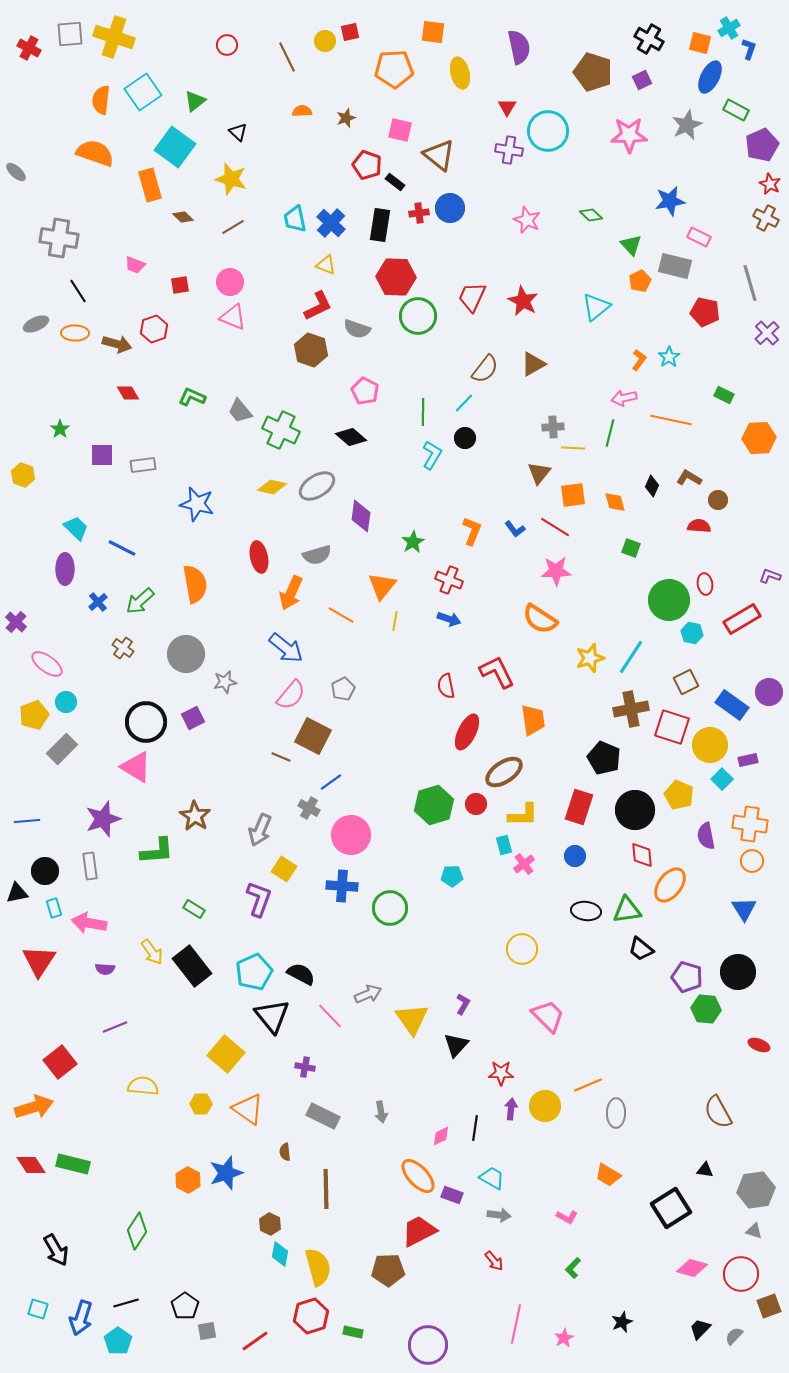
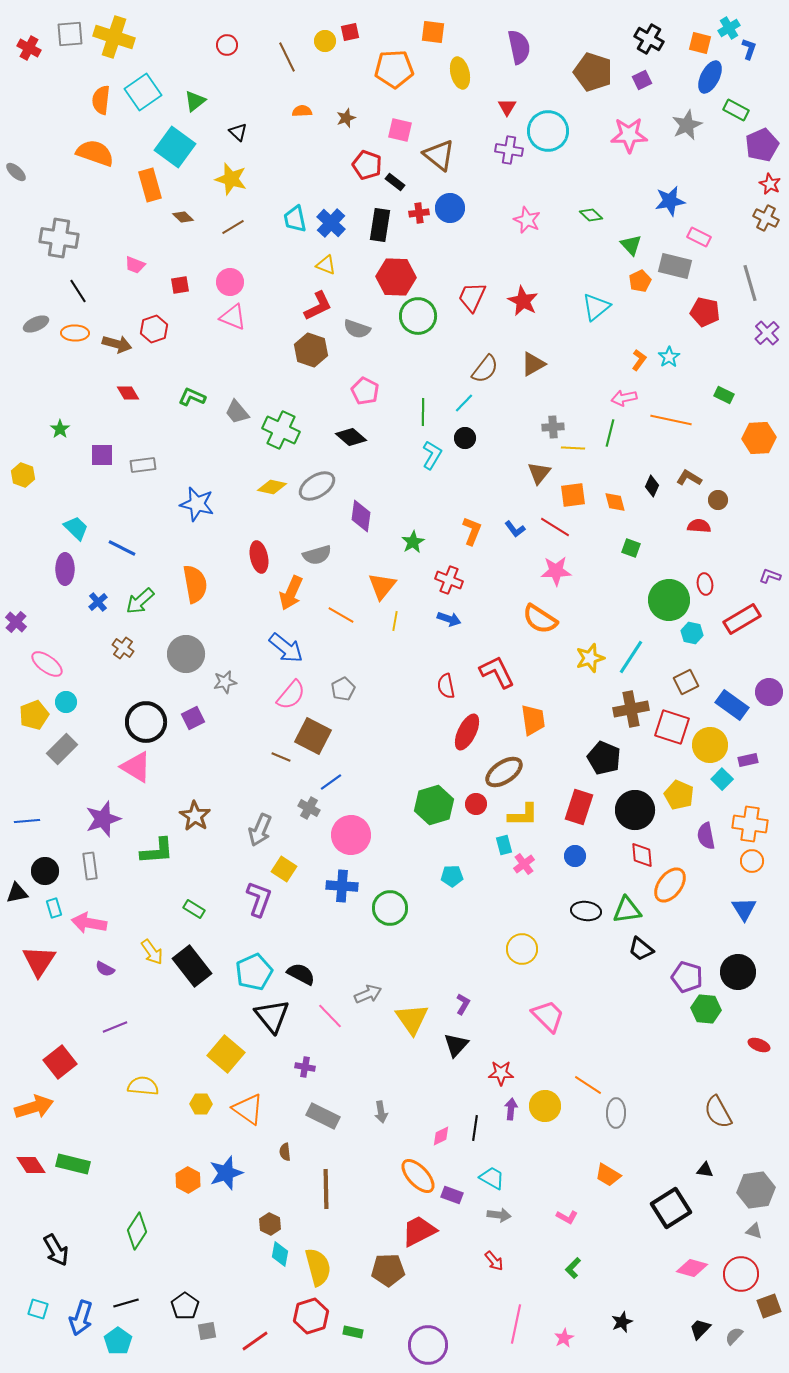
gray trapezoid at (240, 411): moved 3 px left, 1 px down
purple semicircle at (105, 969): rotated 24 degrees clockwise
orange line at (588, 1085): rotated 56 degrees clockwise
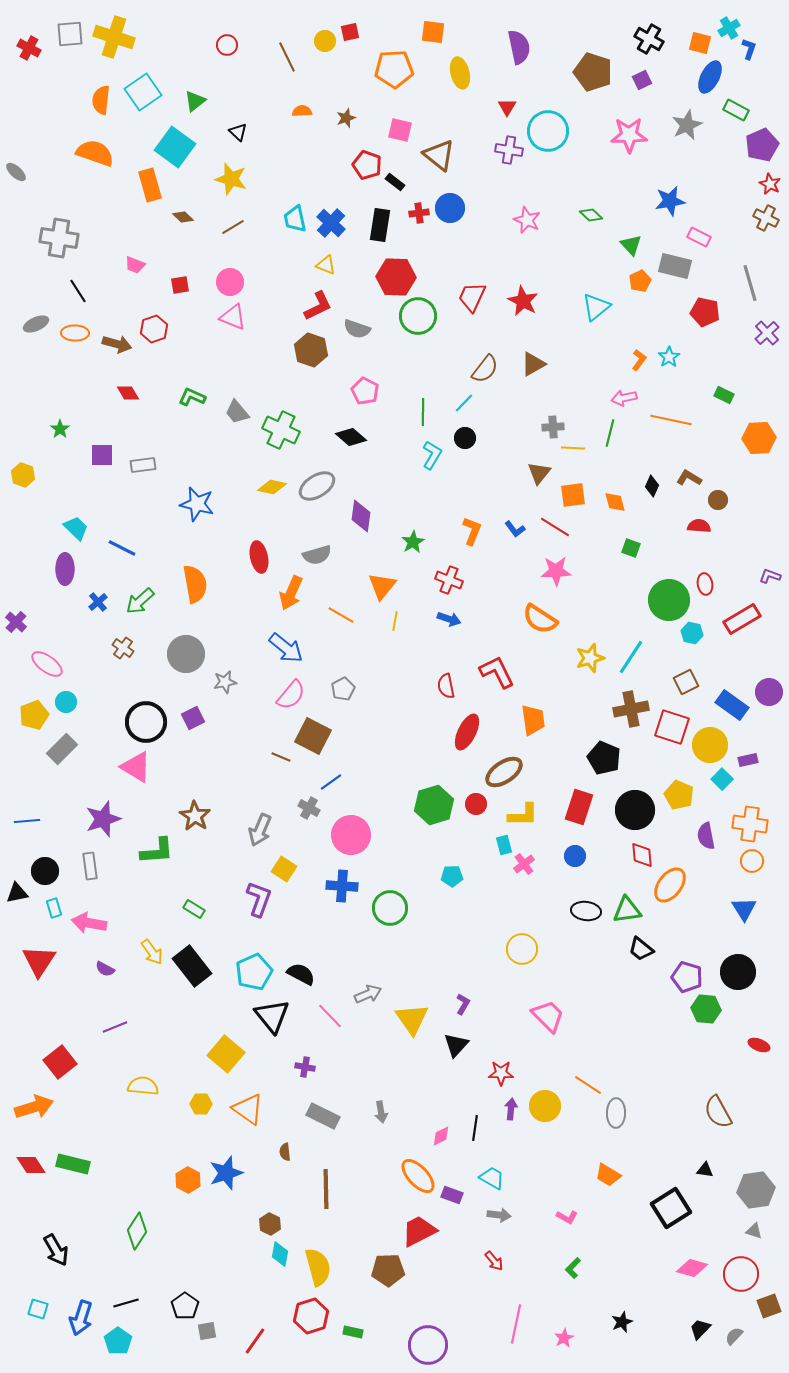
red line at (255, 1341): rotated 20 degrees counterclockwise
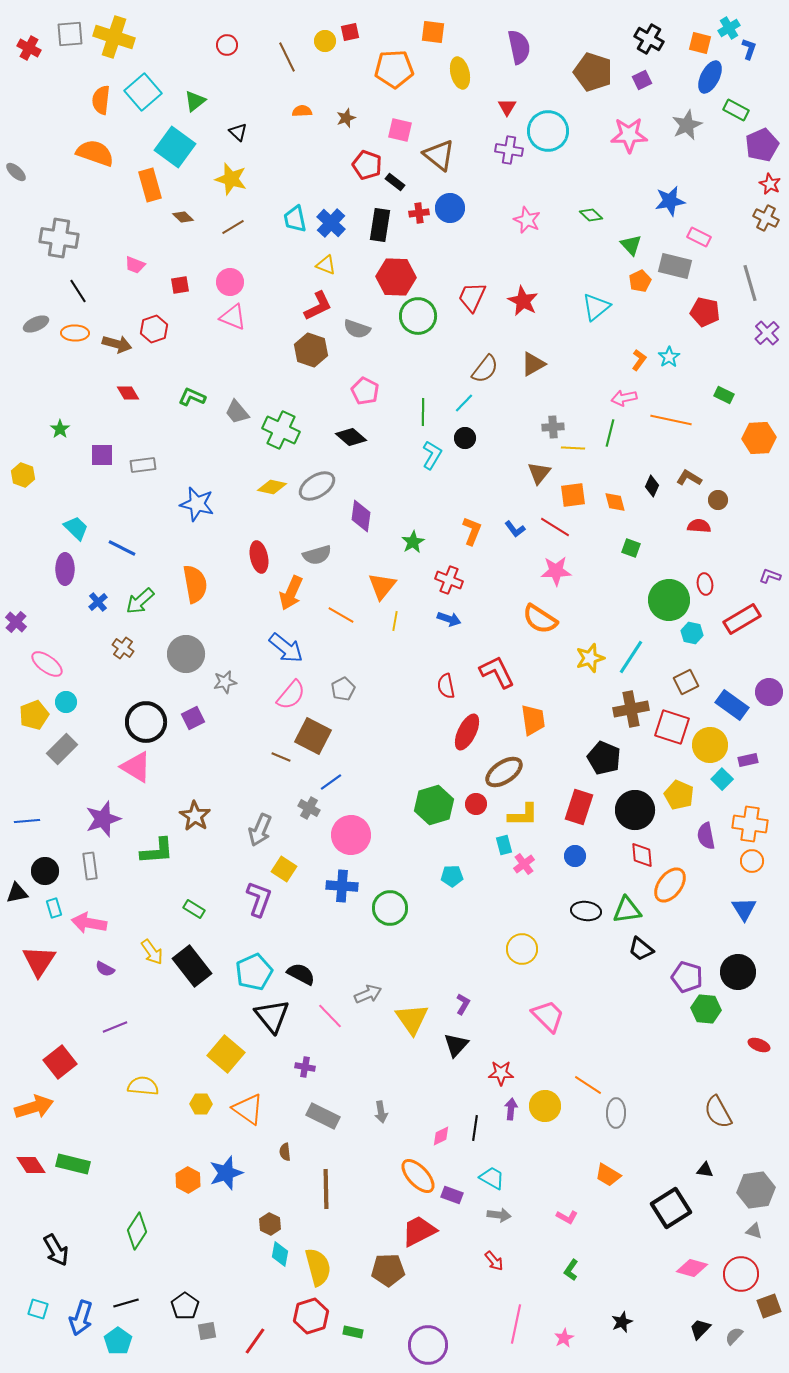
cyan square at (143, 92): rotated 6 degrees counterclockwise
green L-shape at (573, 1268): moved 2 px left, 2 px down; rotated 10 degrees counterclockwise
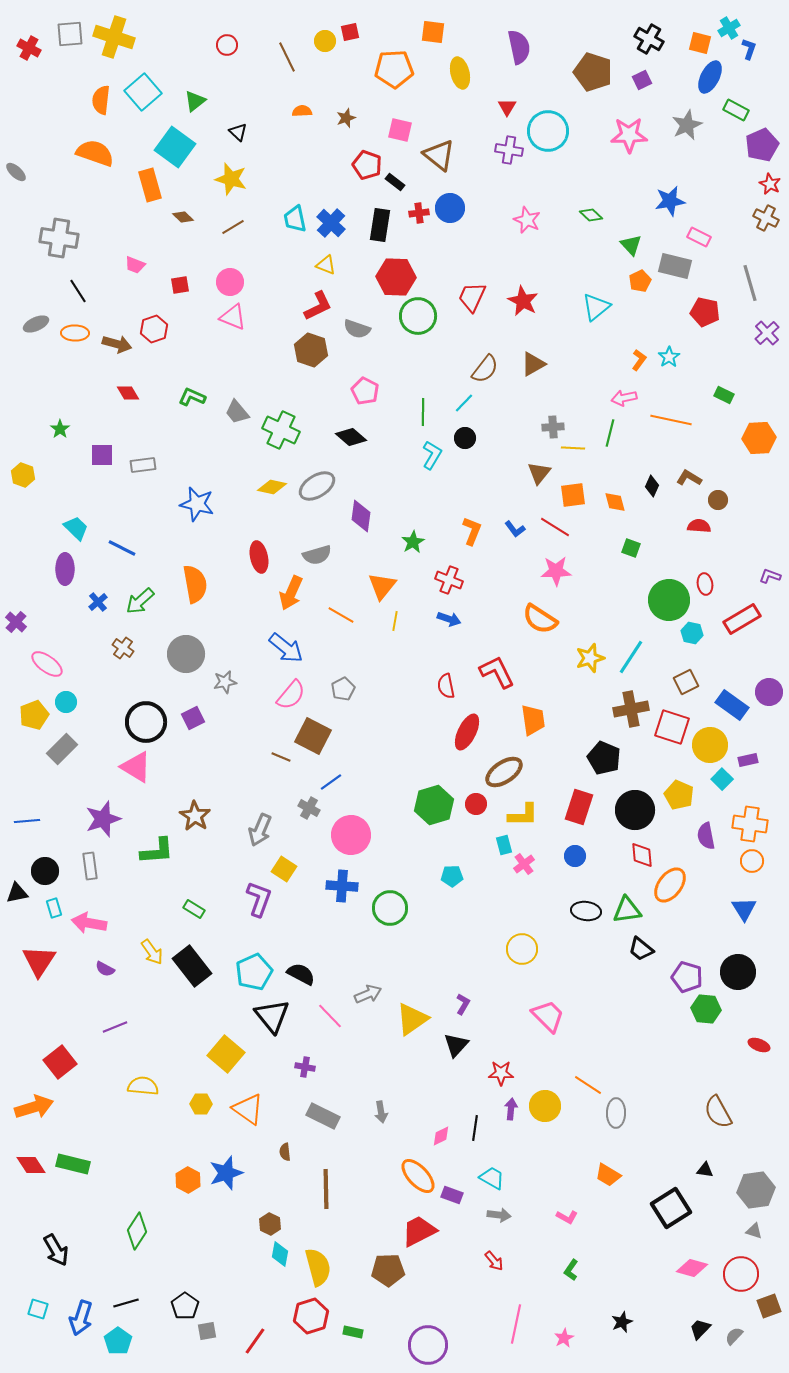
yellow triangle at (412, 1019): rotated 30 degrees clockwise
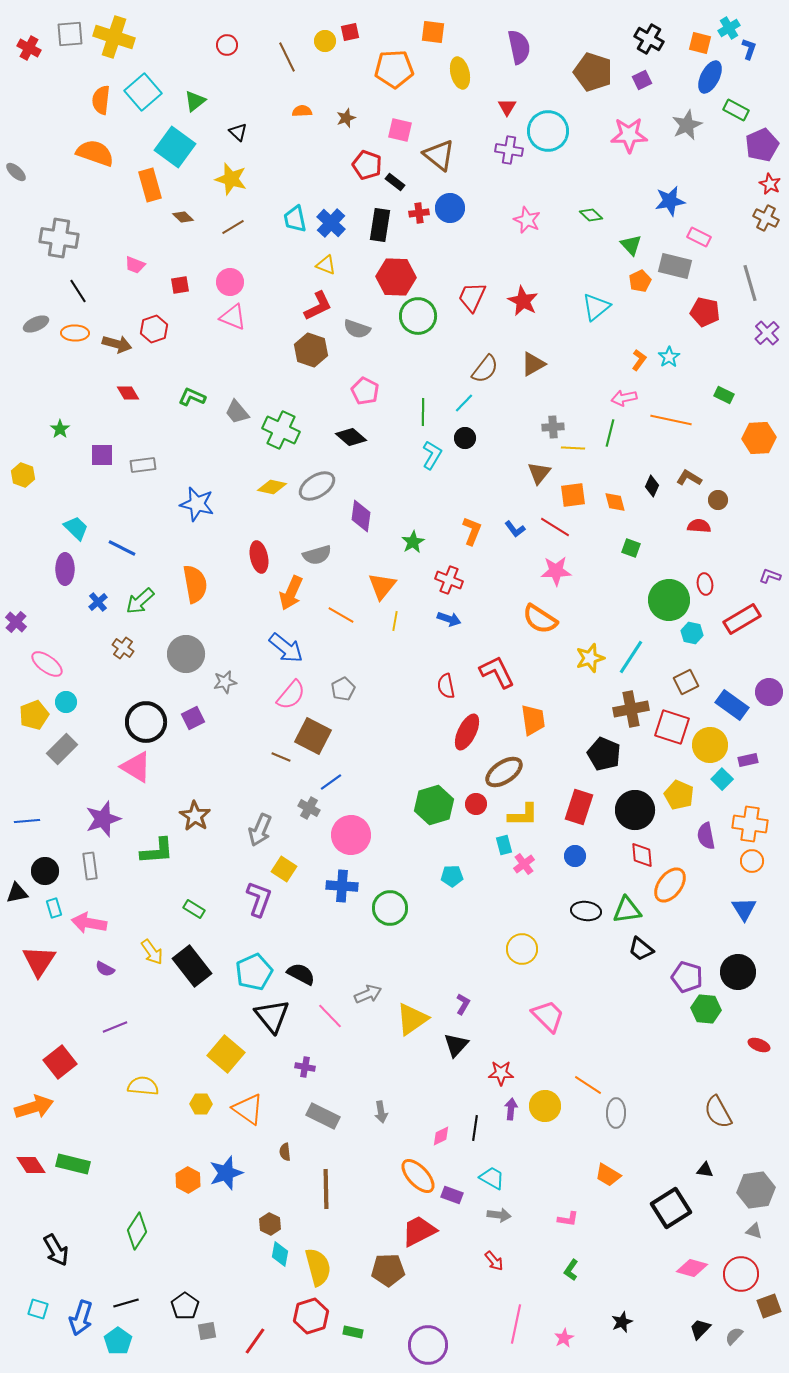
black pentagon at (604, 758): moved 4 px up
pink L-shape at (567, 1217): moved 1 px right, 2 px down; rotated 20 degrees counterclockwise
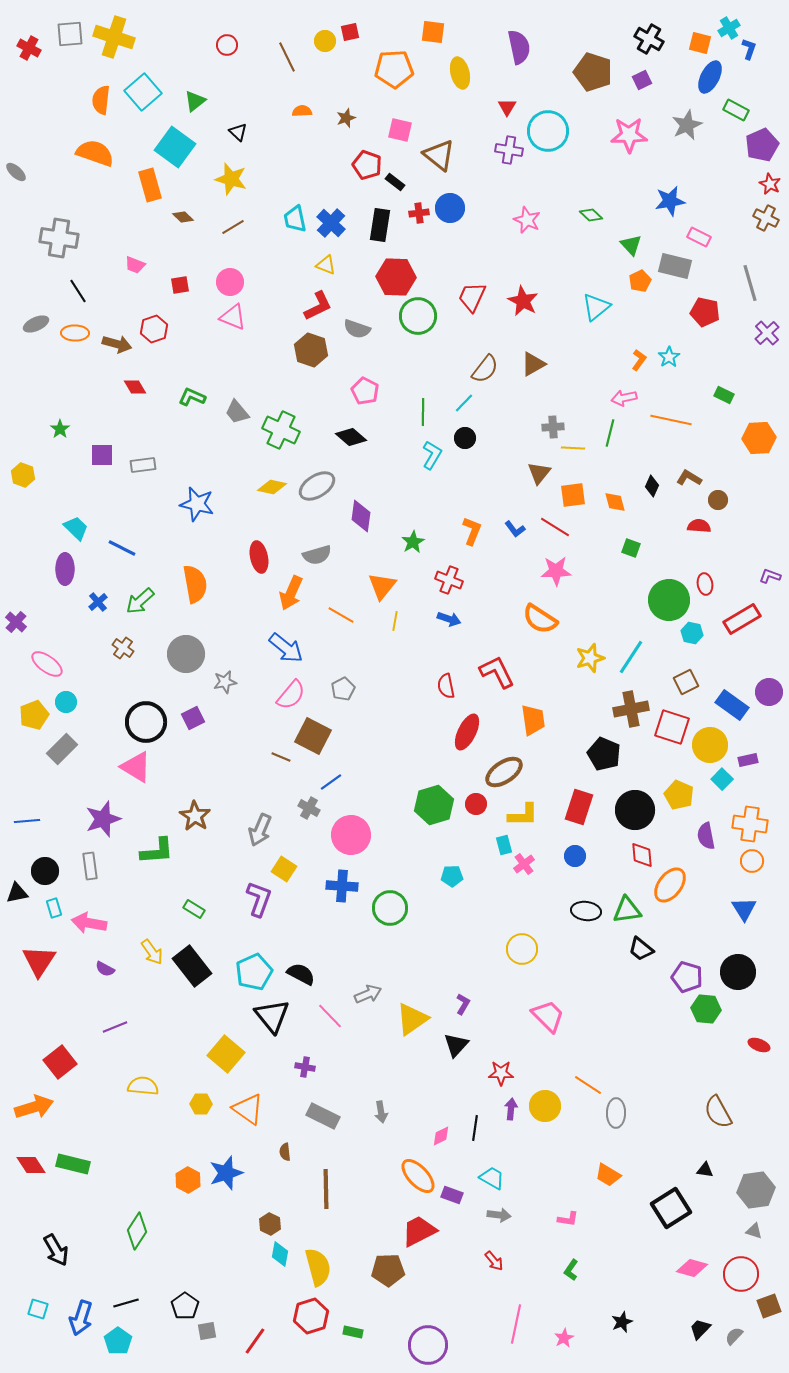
red diamond at (128, 393): moved 7 px right, 6 px up
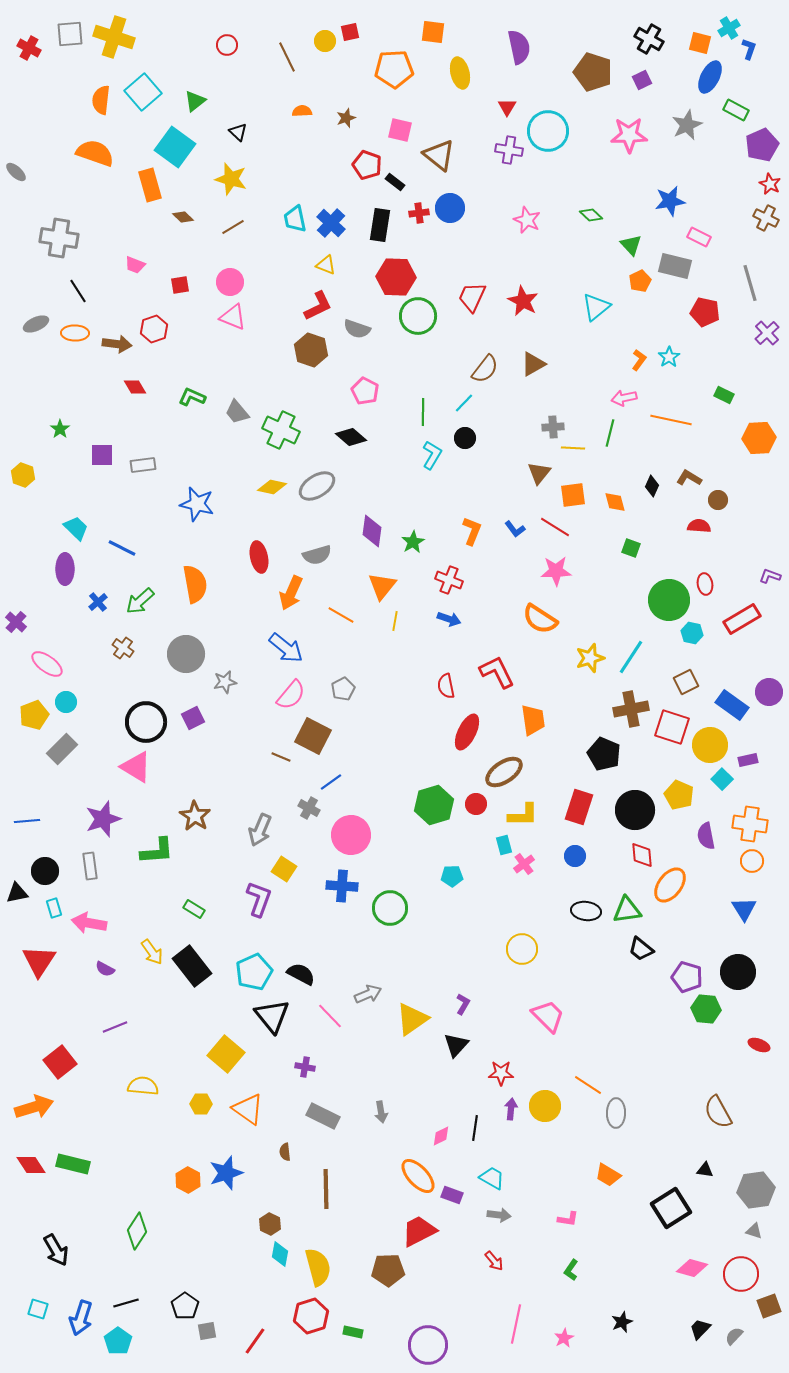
brown arrow at (117, 344): rotated 8 degrees counterclockwise
purple diamond at (361, 516): moved 11 px right, 15 px down
